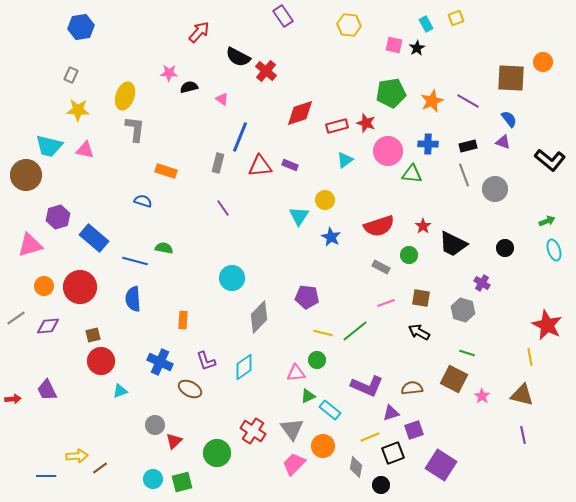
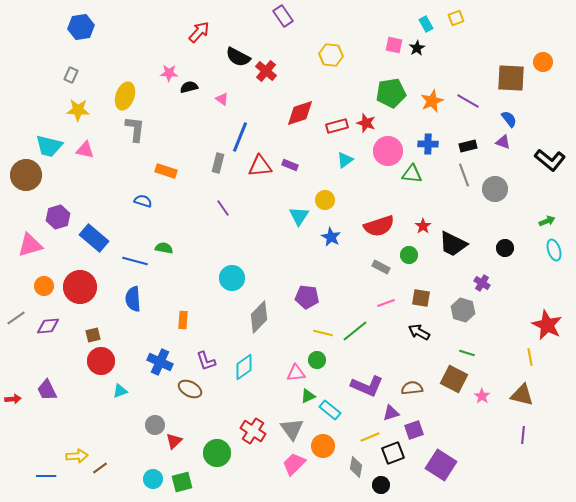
yellow hexagon at (349, 25): moved 18 px left, 30 px down
purple line at (523, 435): rotated 18 degrees clockwise
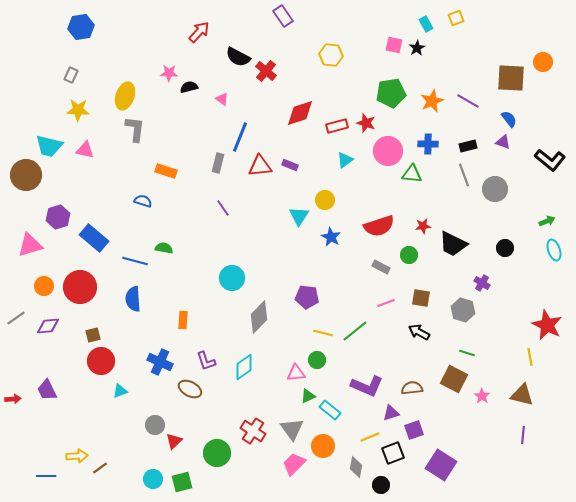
red star at (423, 226): rotated 28 degrees clockwise
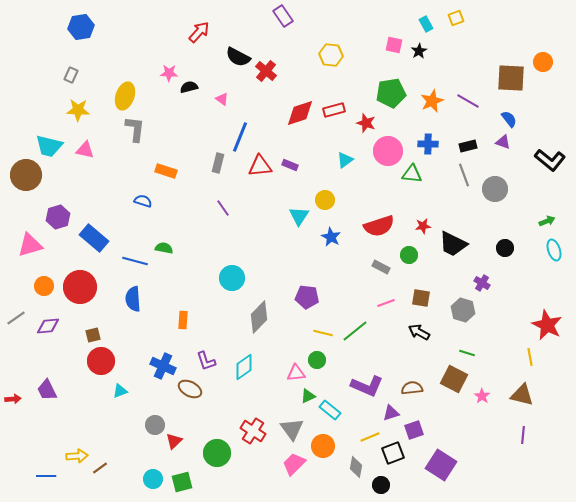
black star at (417, 48): moved 2 px right, 3 px down
red rectangle at (337, 126): moved 3 px left, 16 px up
blue cross at (160, 362): moved 3 px right, 4 px down
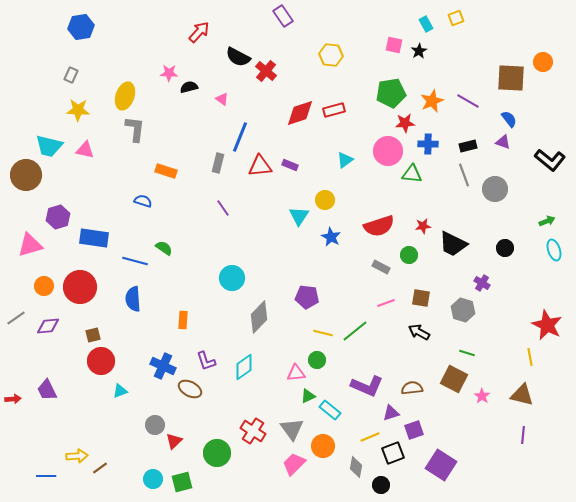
red star at (366, 123): moved 39 px right; rotated 24 degrees counterclockwise
blue rectangle at (94, 238): rotated 32 degrees counterclockwise
green semicircle at (164, 248): rotated 24 degrees clockwise
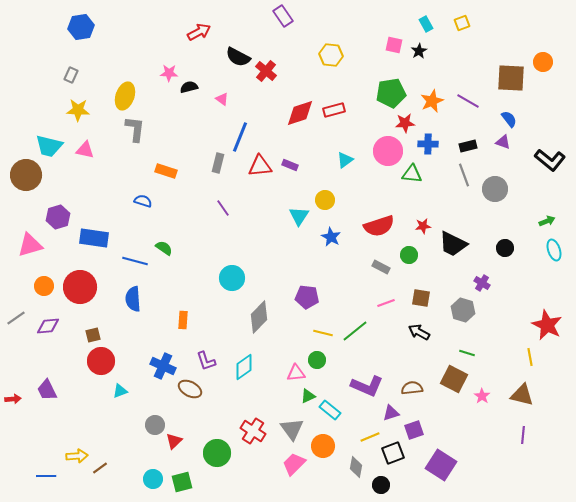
yellow square at (456, 18): moved 6 px right, 5 px down
red arrow at (199, 32): rotated 20 degrees clockwise
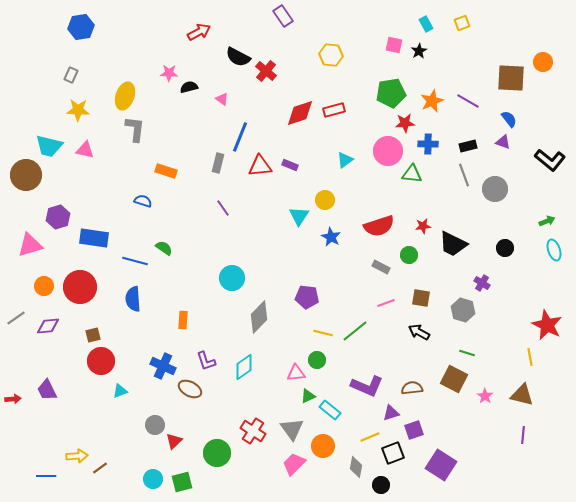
pink star at (482, 396): moved 3 px right
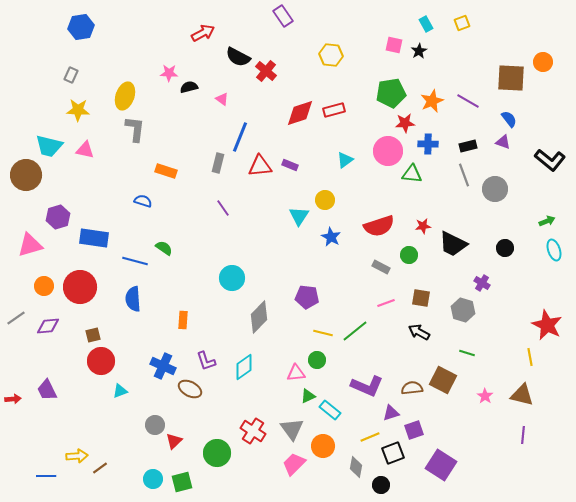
red arrow at (199, 32): moved 4 px right, 1 px down
brown square at (454, 379): moved 11 px left, 1 px down
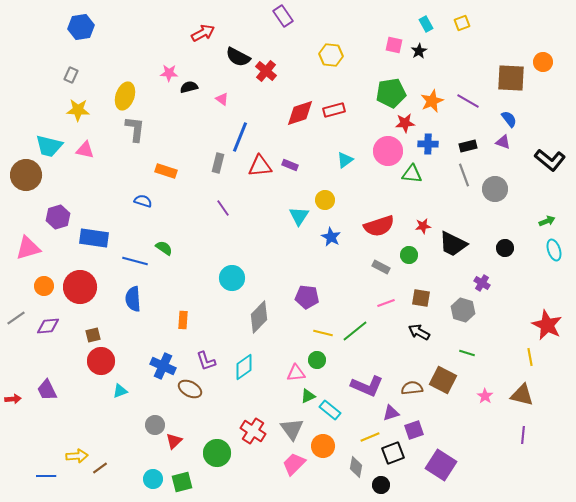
pink triangle at (30, 245): moved 2 px left, 3 px down
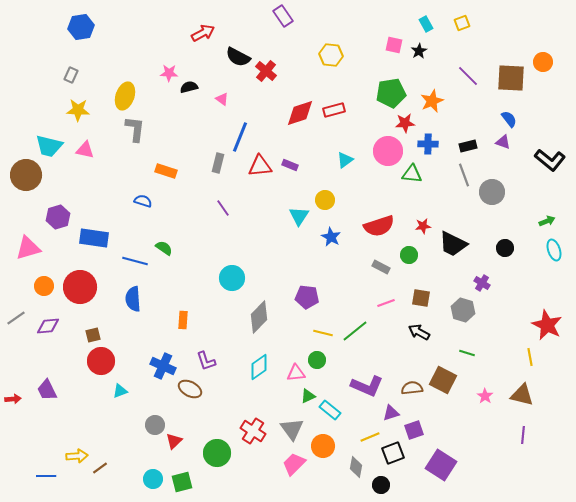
purple line at (468, 101): moved 25 px up; rotated 15 degrees clockwise
gray circle at (495, 189): moved 3 px left, 3 px down
cyan diamond at (244, 367): moved 15 px right
